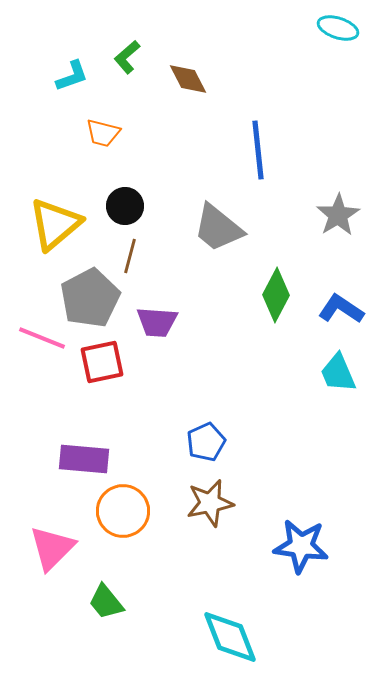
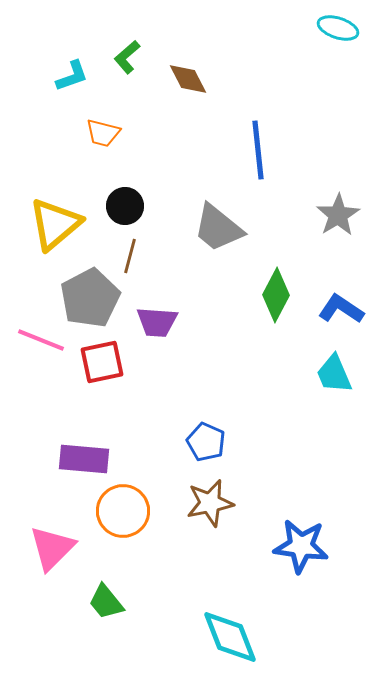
pink line: moved 1 px left, 2 px down
cyan trapezoid: moved 4 px left, 1 px down
blue pentagon: rotated 24 degrees counterclockwise
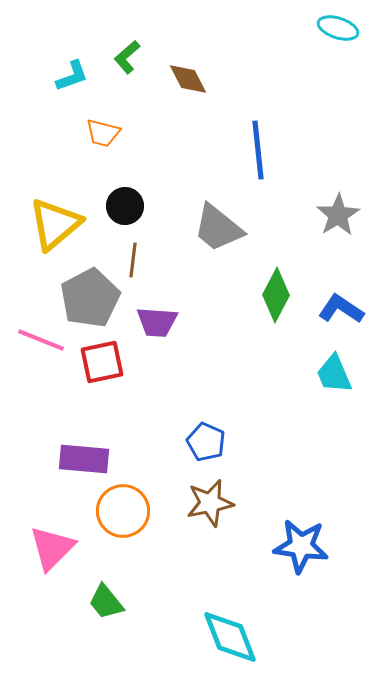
brown line: moved 3 px right, 4 px down; rotated 8 degrees counterclockwise
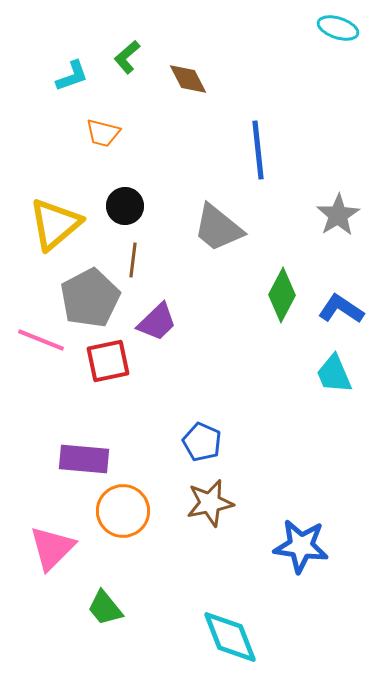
green diamond: moved 6 px right
purple trapezoid: rotated 48 degrees counterclockwise
red square: moved 6 px right, 1 px up
blue pentagon: moved 4 px left
green trapezoid: moved 1 px left, 6 px down
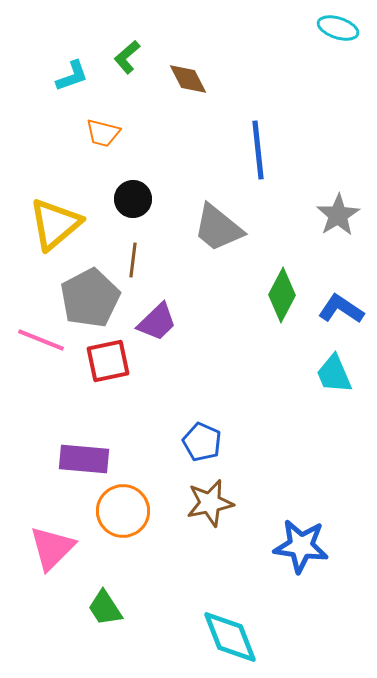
black circle: moved 8 px right, 7 px up
green trapezoid: rotated 6 degrees clockwise
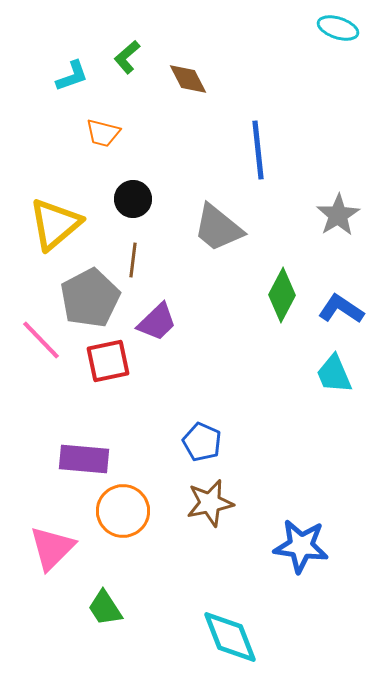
pink line: rotated 24 degrees clockwise
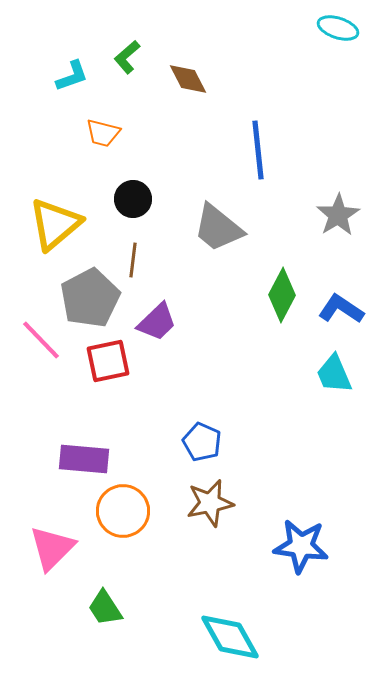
cyan diamond: rotated 8 degrees counterclockwise
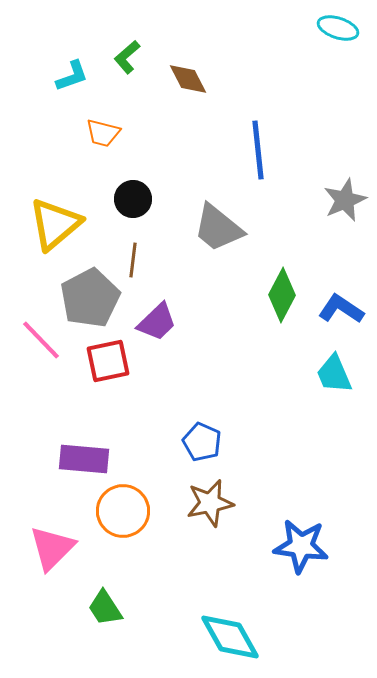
gray star: moved 7 px right, 15 px up; rotated 9 degrees clockwise
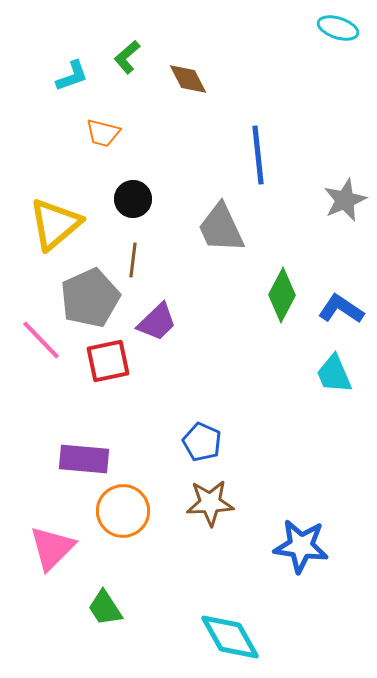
blue line: moved 5 px down
gray trapezoid: moved 3 px right; rotated 26 degrees clockwise
gray pentagon: rotated 4 degrees clockwise
brown star: rotated 9 degrees clockwise
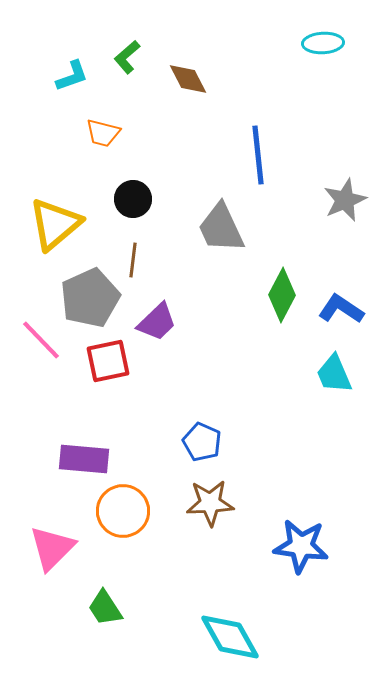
cyan ellipse: moved 15 px left, 15 px down; rotated 21 degrees counterclockwise
